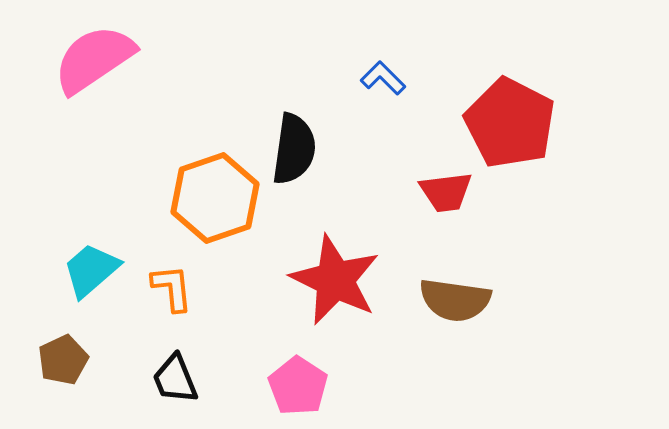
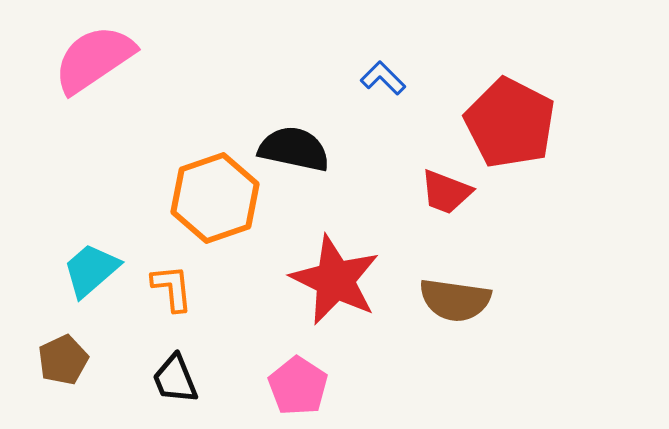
black semicircle: rotated 86 degrees counterclockwise
red trapezoid: rotated 28 degrees clockwise
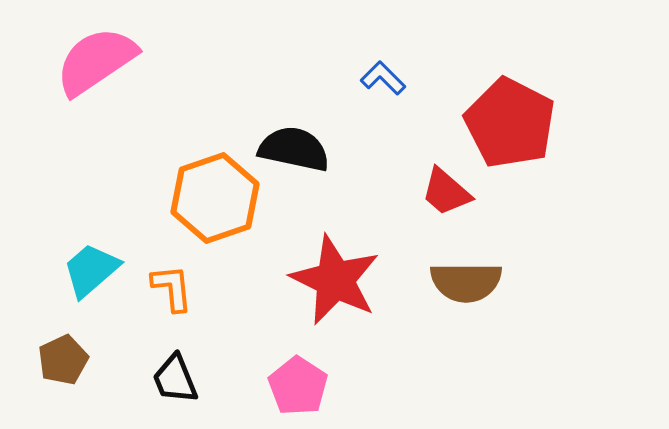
pink semicircle: moved 2 px right, 2 px down
red trapezoid: rotated 20 degrees clockwise
brown semicircle: moved 11 px right, 18 px up; rotated 8 degrees counterclockwise
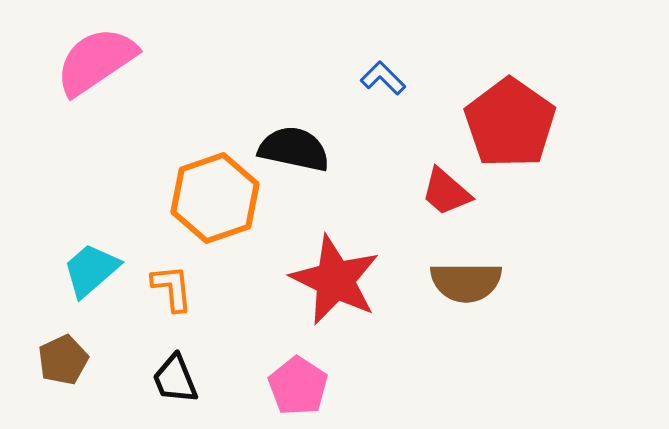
red pentagon: rotated 8 degrees clockwise
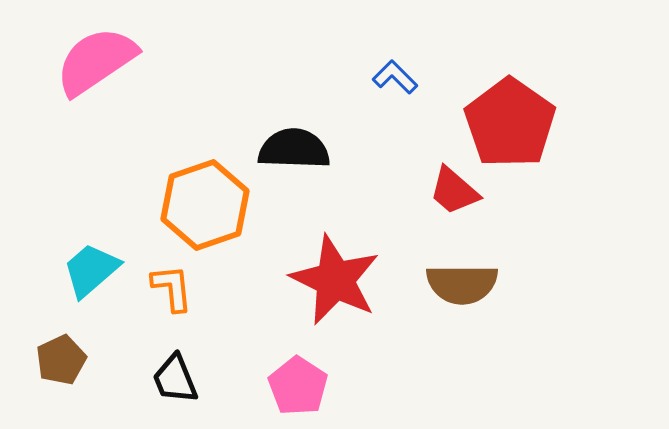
blue L-shape: moved 12 px right, 1 px up
black semicircle: rotated 10 degrees counterclockwise
red trapezoid: moved 8 px right, 1 px up
orange hexagon: moved 10 px left, 7 px down
brown semicircle: moved 4 px left, 2 px down
brown pentagon: moved 2 px left
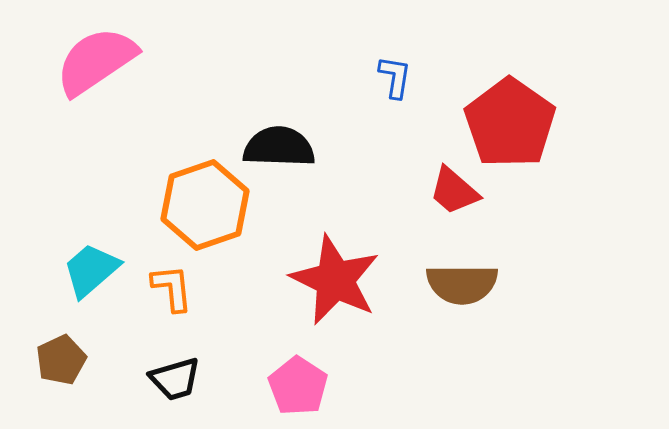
blue L-shape: rotated 54 degrees clockwise
black semicircle: moved 15 px left, 2 px up
black trapezoid: rotated 84 degrees counterclockwise
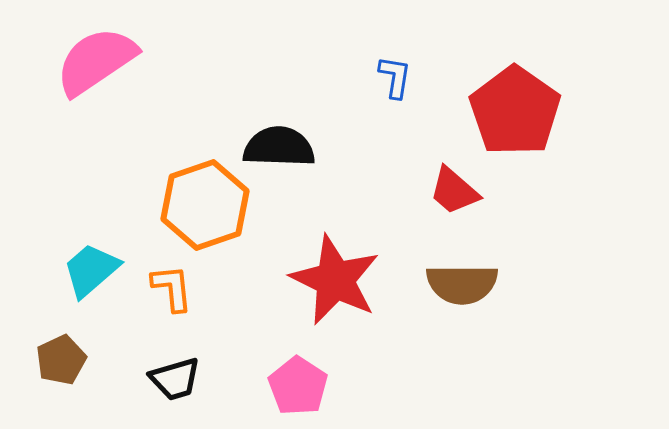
red pentagon: moved 5 px right, 12 px up
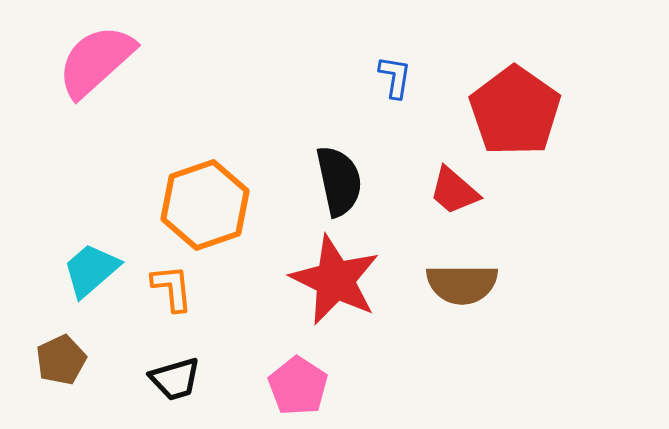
pink semicircle: rotated 8 degrees counterclockwise
black semicircle: moved 60 px right, 34 px down; rotated 76 degrees clockwise
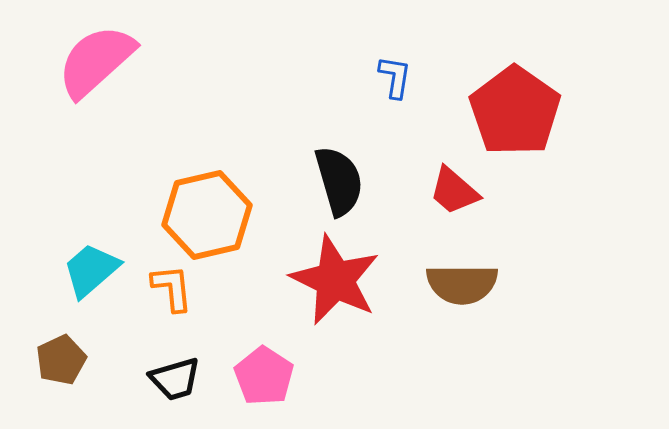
black semicircle: rotated 4 degrees counterclockwise
orange hexagon: moved 2 px right, 10 px down; rotated 6 degrees clockwise
pink pentagon: moved 34 px left, 10 px up
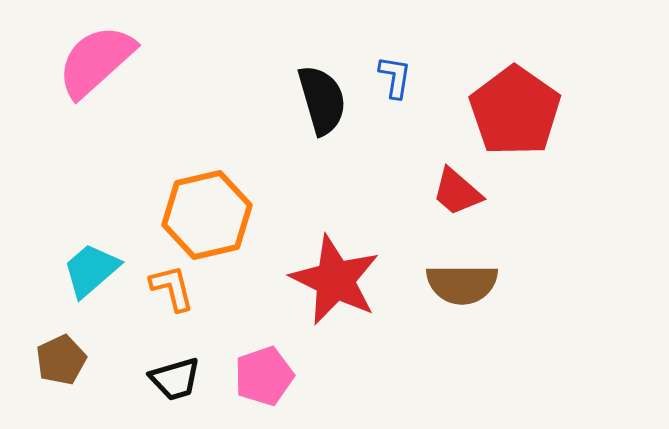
black semicircle: moved 17 px left, 81 px up
red trapezoid: moved 3 px right, 1 px down
orange L-shape: rotated 8 degrees counterclockwise
pink pentagon: rotated 20 degrees clockwise
